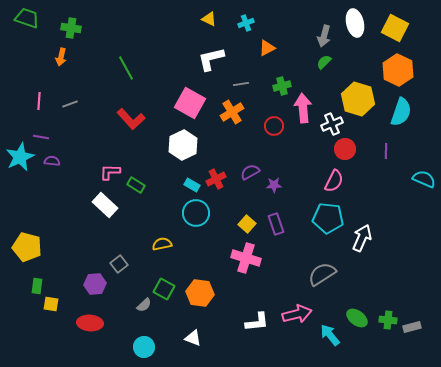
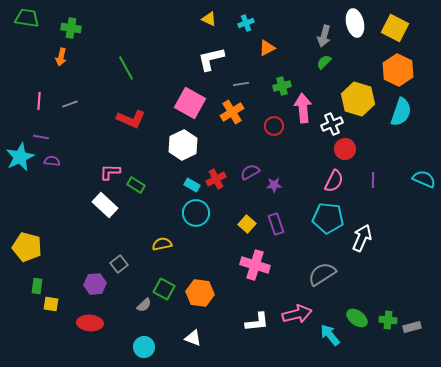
green trapezoid at (27, 18): rotated 10 degrees counterclockwise
red L-shape at (131, 119): rotated 24 degrees counterclockwise
purple line at (386, 151): moved 13 px left, 29 px down
pink cross at (246, 258): moved 9 px right, 7 px down
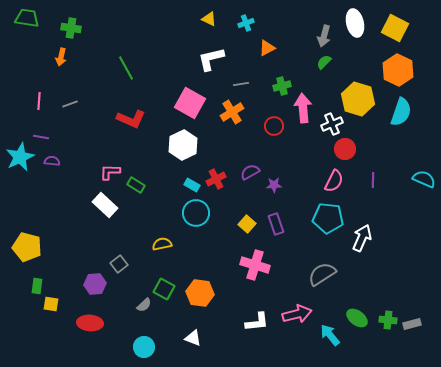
gray rectangle at (412, 327): moved 3 px up
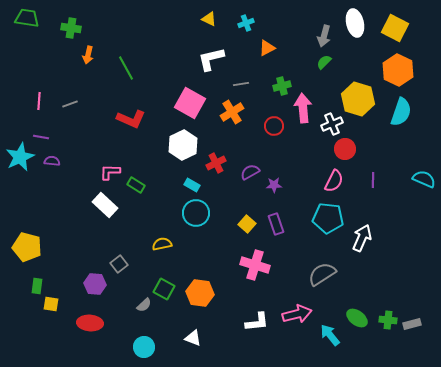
orange arrow at (61, 57): moved 27 px right, 2 px up
red cross at (216, 179): moved 16 px up
purple hexagon at (95, 284): rotated 10 degrees clockwise
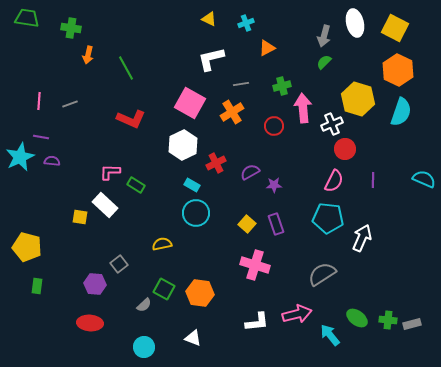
yellow square at (51, 304): moved 29 px right, 87 px up
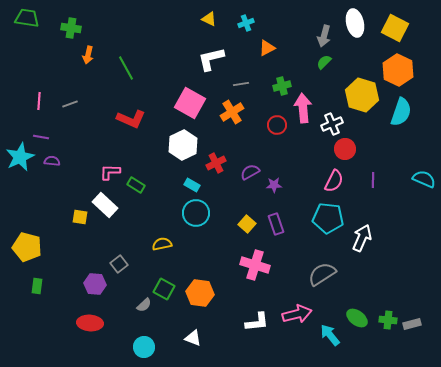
yellow hexagon at (358, 99): moved 4 px right, 4 px up
red circle at (274, 126): moved 3 px right, 1 px up
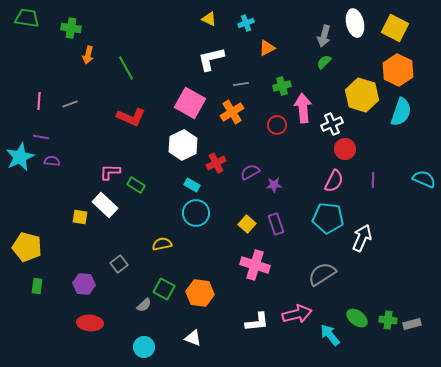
red L-shape at (131, 119): moved 2 px up
purple hexagon at (95, 284): moved 11 px left
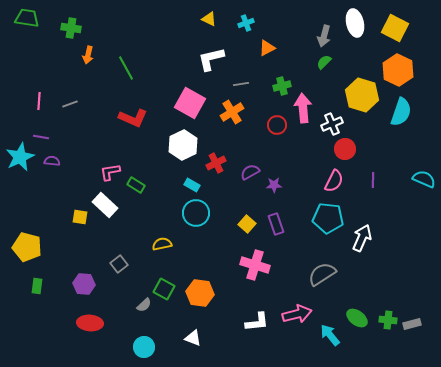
red L-shape at (131, 117): moved 2 px right, 1 px down
pink L-shape at (110, 172): rotated 10 degrees counterclockwise
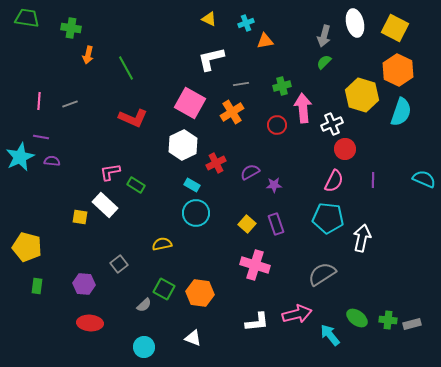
orange triangle at (267, 48): moved 2 px left, 7 px up; rotated 18 degrees clockwise
white arrow at (362, 238): rotated 12 degrees counterclockwise
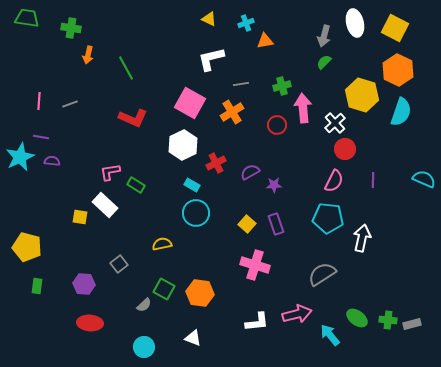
white cross at (332, 124): moved 3 px right, 1 px up; rotated 20 degrees counterclockwise
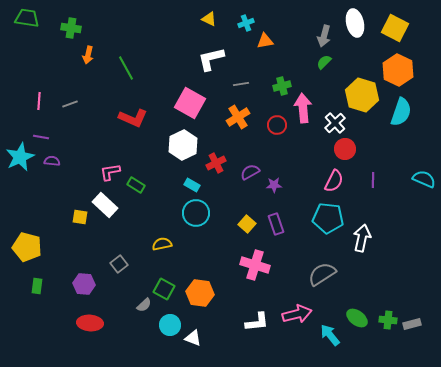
orange cross at (232, 112): moved 6 px right, 5 px down
cyan circle at (144, 347): moved 26 px right, 22 px up
